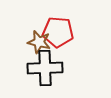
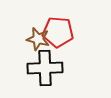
brown star: moved 1 px left, 3 px up
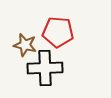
brown star: moved 13 px left, 6 px down
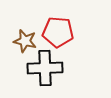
brown star: moved 4 px up
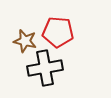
black cross: rotated 8 degrees counterclockwise
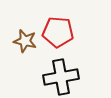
black cross: moved 16 px right, 9 px down
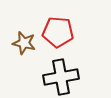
brown star: moved 1 px left, 2 px down
